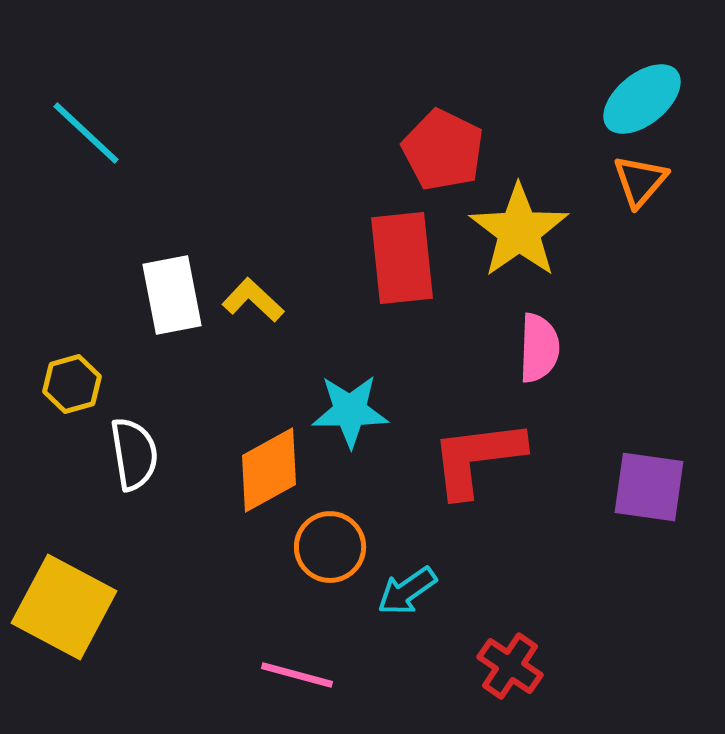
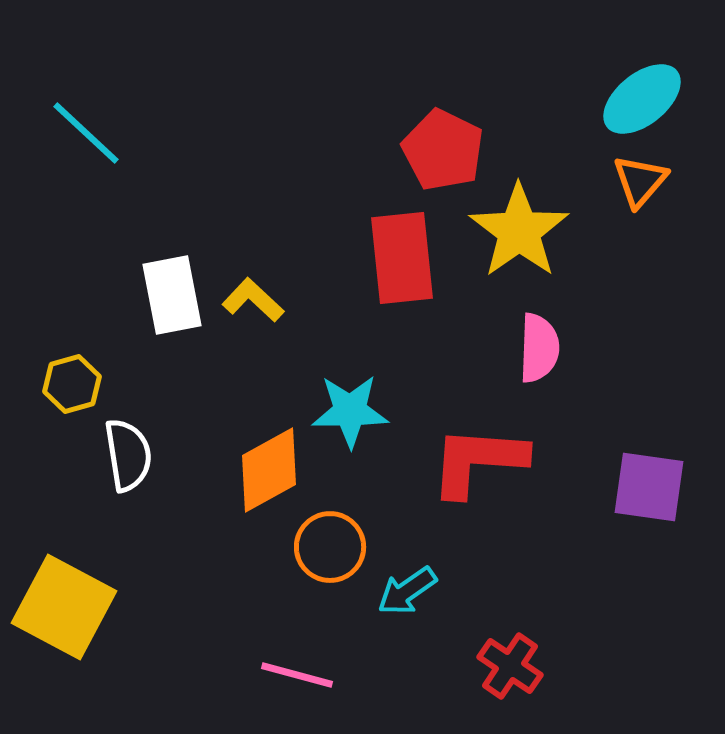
white semicircle: moved 6 px left, 1 px down
red L-shape: moved 1 px right, 3 px down; rotated 11 degrees clockwise
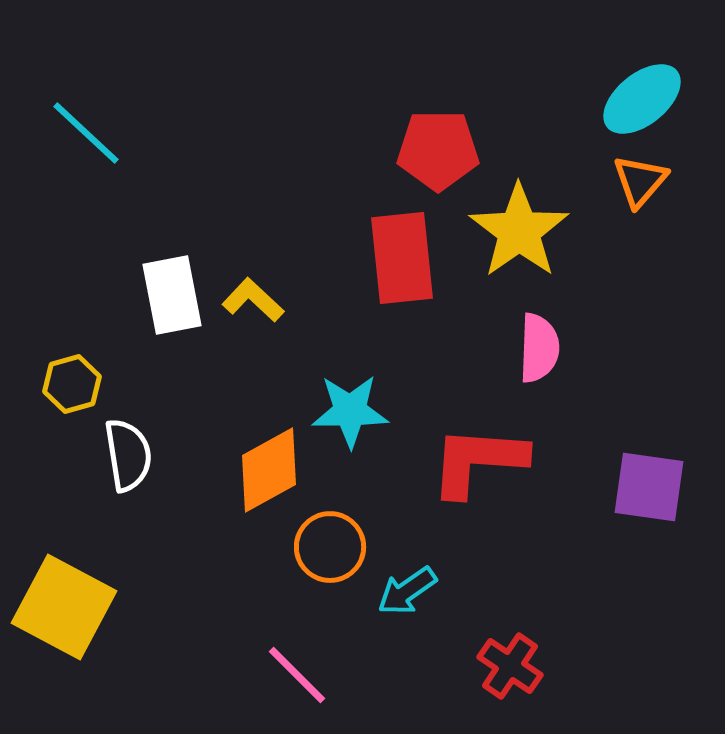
red pentagon: moved 5 px left; rotated 26 degrees counterclockwise
pink line: rotated 30 degrees clockwise
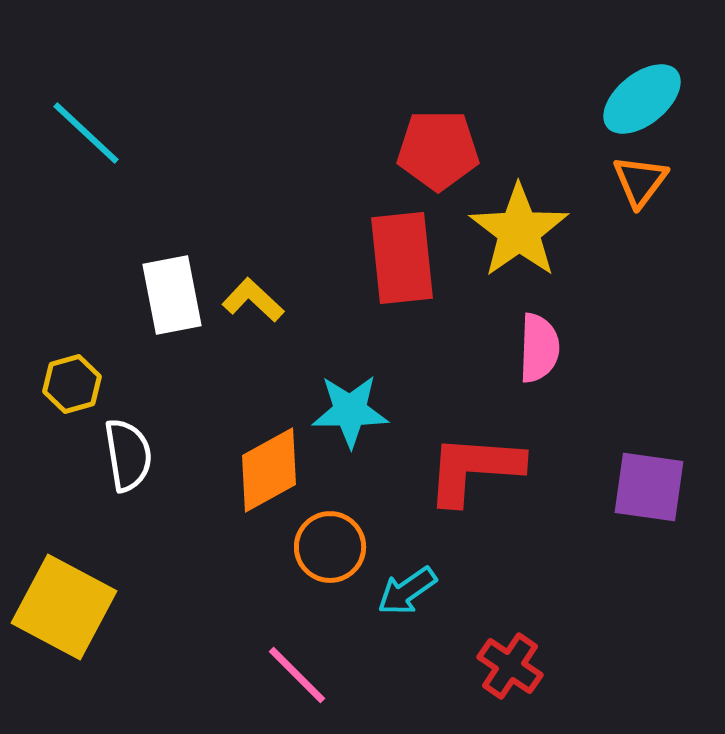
orange triangle: rotated 4 degrees counterclockwise
red L-shape: moved 4 px left, 8 px down
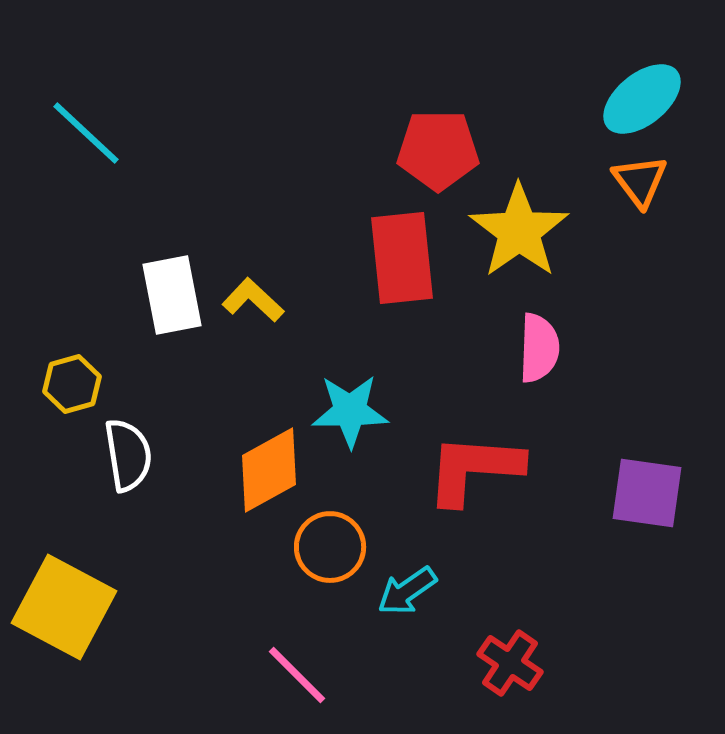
orange triangle: rotated 14 degrees counterclockwise
purple square: moved 2 px left, 6 px down
red cross: moved 3 px up
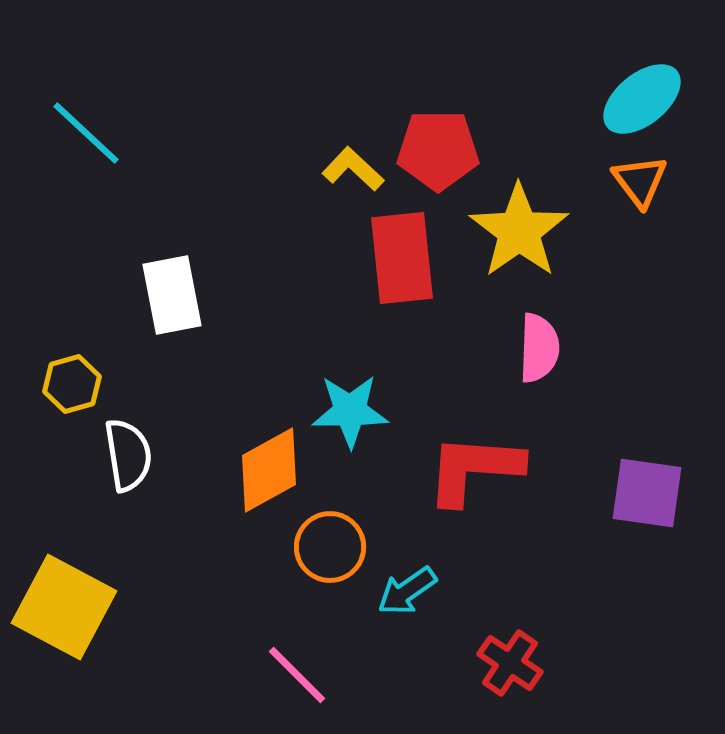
yellow L-shape: moved 100 px right, 131 px up
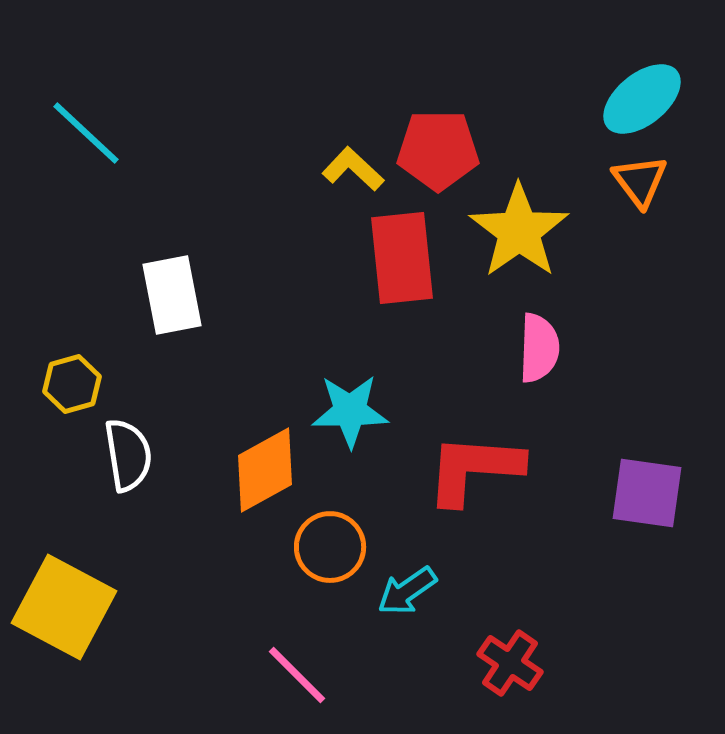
orange diamond: moved 4 px left
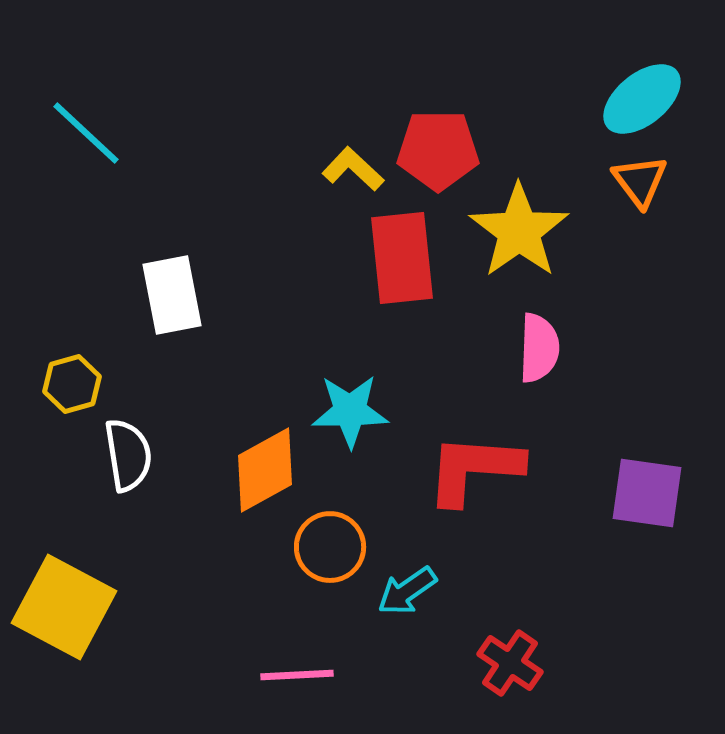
pink line: rotated 48 degrees counterclockwise
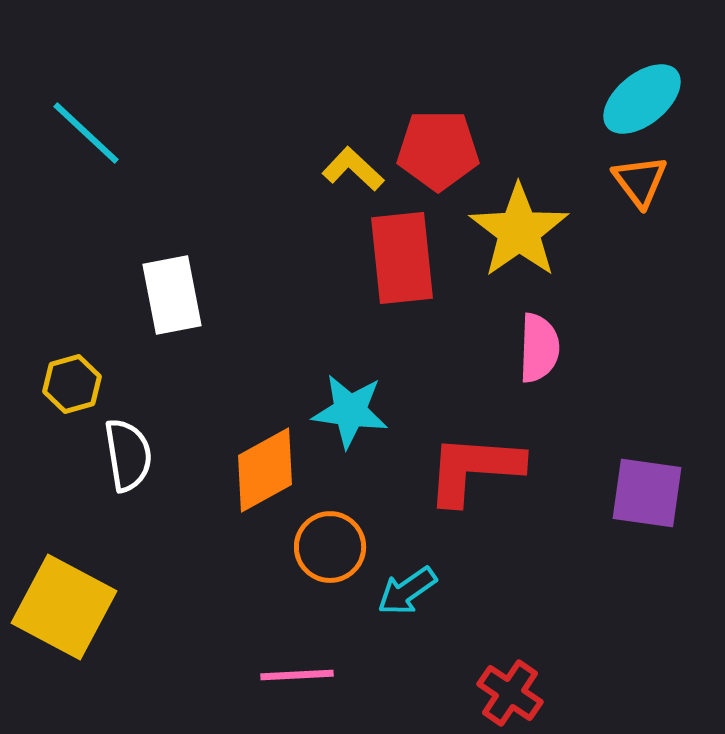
cyan star: rotated 8 degrees clockwise
red cross: moved 30 px down
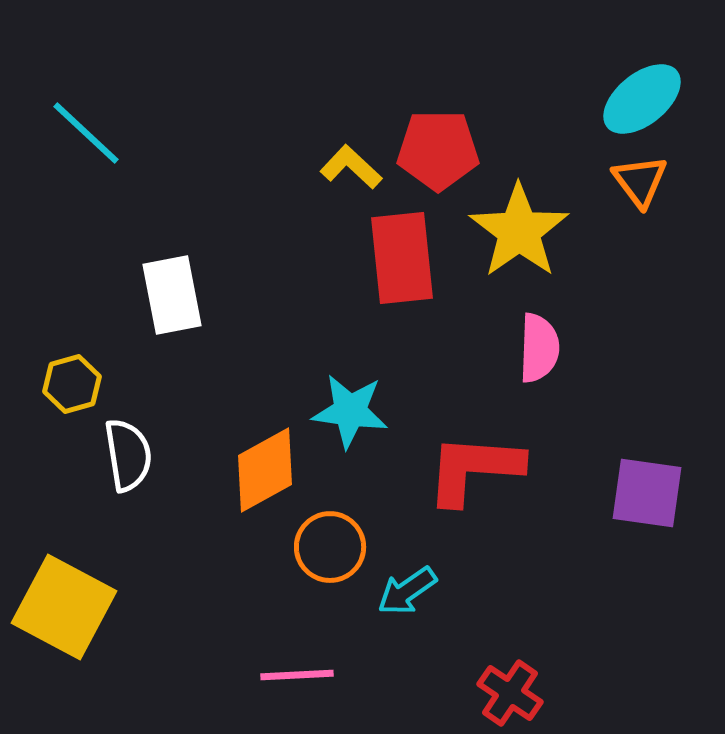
yellow L-shape: moved 2 px left, 2 px up
